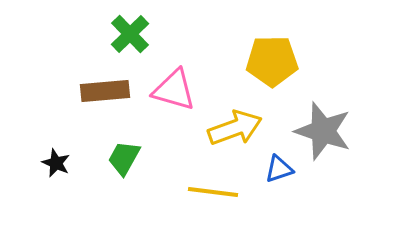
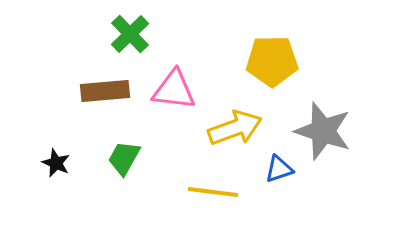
pink triangle: rotated 9 degrees counterclockwise
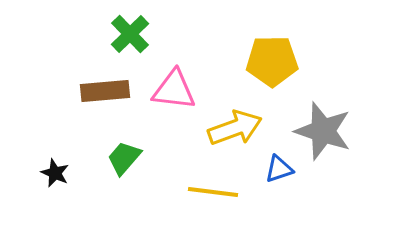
green trapezoid: rotated 12 degrees clockwise
black star: moved 1 px left, 10 px down
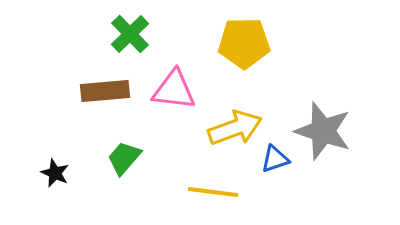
yellow pentagon: moved 28 px left, 18 px up
blue triangle: moved 4 px left, 10 px up
